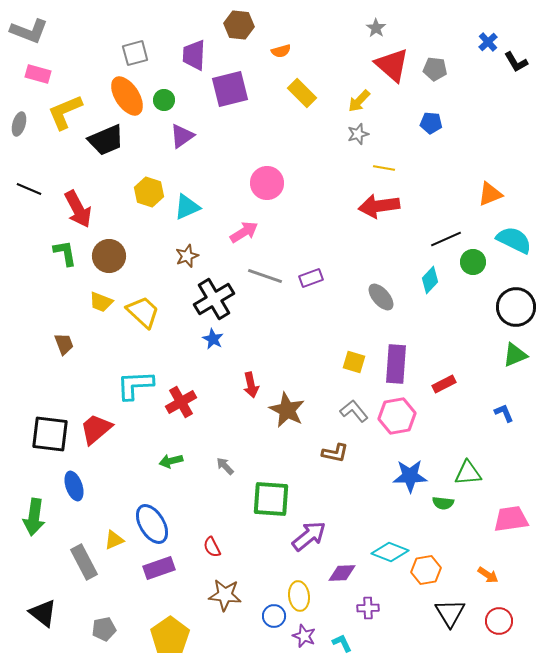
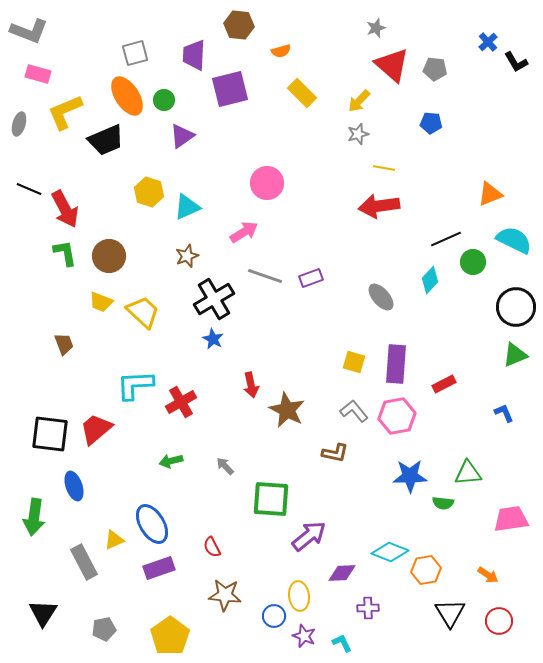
gray star at (376, 28): rotated 18 degrees clockwise
red arrow at (78, 209): moved 13 px left
black triangle at (43, 613): rotated 24 degrees clockwise
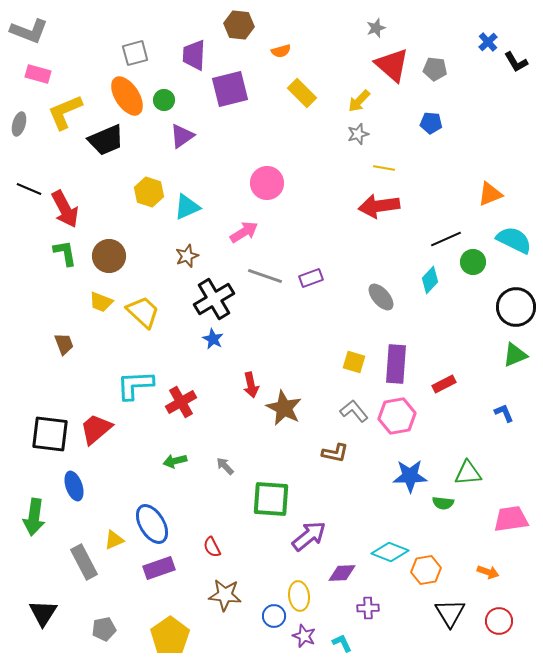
brown star at (287, 410): moved 3 px left, 2 px up
green arrow at (171, 461): moved 4 px right
orange arrow at (488, 575): moved 3 px up; rotated 15 degrees counterclockwise
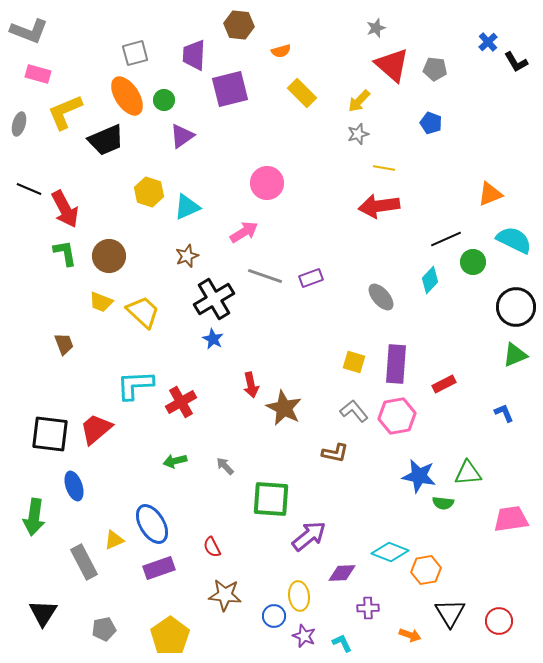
blue pentagon at (431, 123): rotated 15 degrees clockwise
blue star at (410, 476): moved 9 px right; rotated 12 degrees clockwise
orange arrow at (488, 572): moved 78 px left, 63 px down
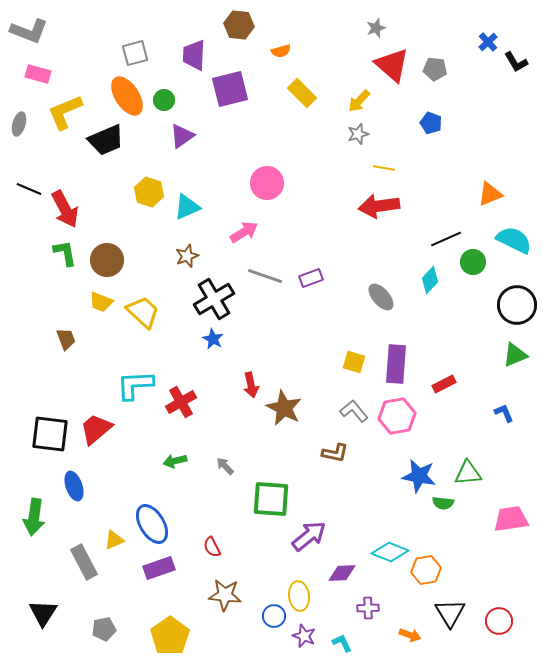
brown circle at (109, 256): moved 2 px left, 4 px down
black circle at (516, 307): moved 1 px right, 2 px up
brown trapezoid at (64, 344): moved 2 px right, 5 px up
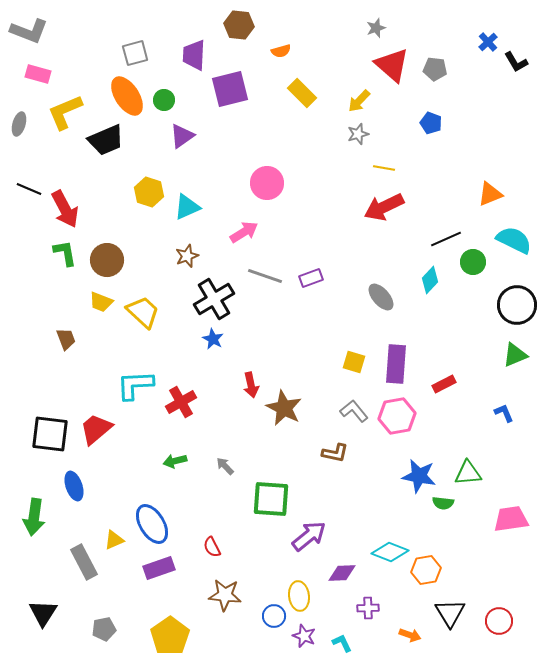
red arrow at (379, 206): moved 5 px right, 1 px down; rotated 18 degrees counterclockwise
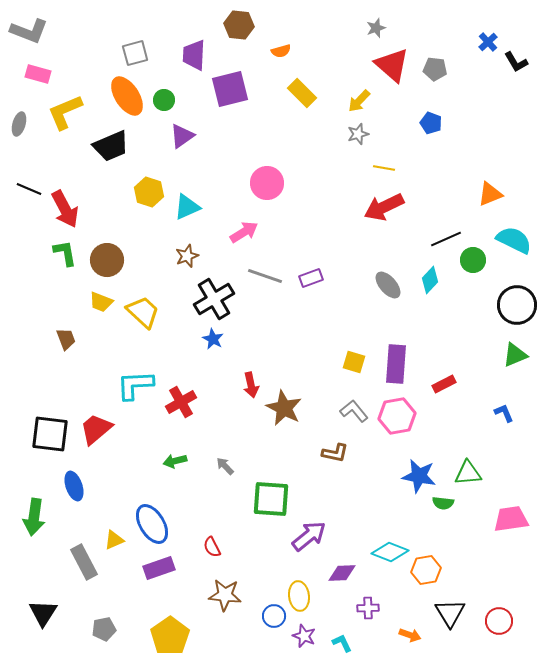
black trapezoid at (106, 140): moved 5 px right, 6 px down
green circle at (473, 262): moved 2 px up
gray ellipse at (381, 297): moved 7 px right, 12 px up
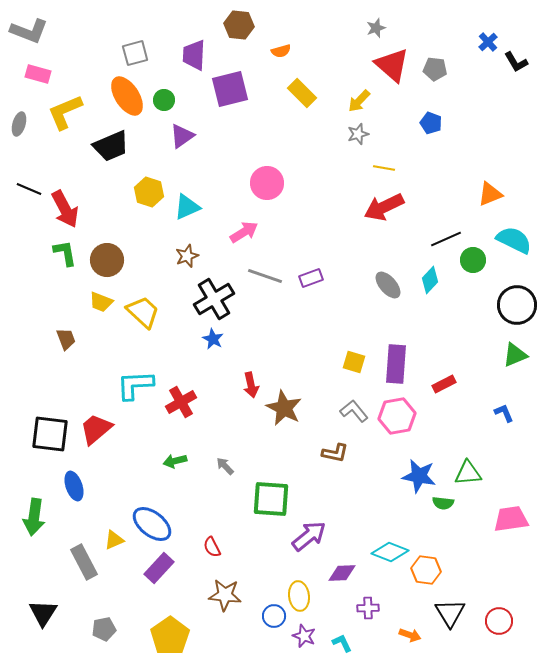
blue ellipse at (152, 524): rotated 21 degrees counterclockwise
purple rectangle at (159, 568): rotated 28 degrees counterclockwise
orange hexagon at (426, 570): rotated 16 degrees clockwise
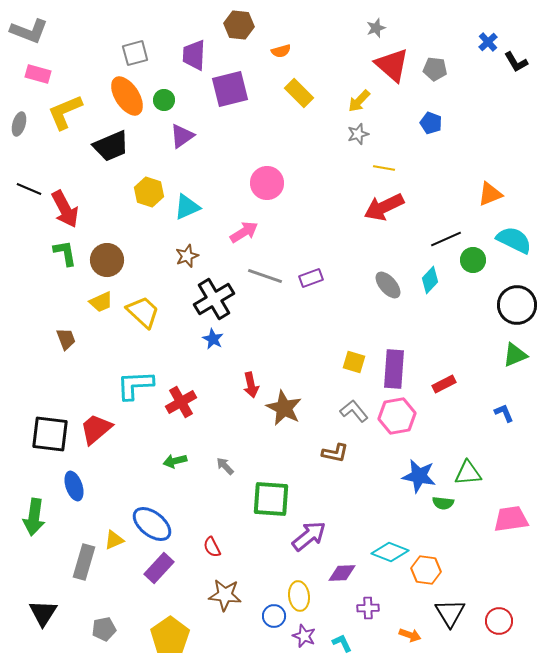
yellow rectangle at (302, 93): moved 3 px left
yellow trapezoid at (101, 302): rotated 45 degrees counterclockwise
purple rectangle at (396, 364): moved 2 px left, 5 px down
gray rectangle at (84, 562): rotated 44 degrees clockwise
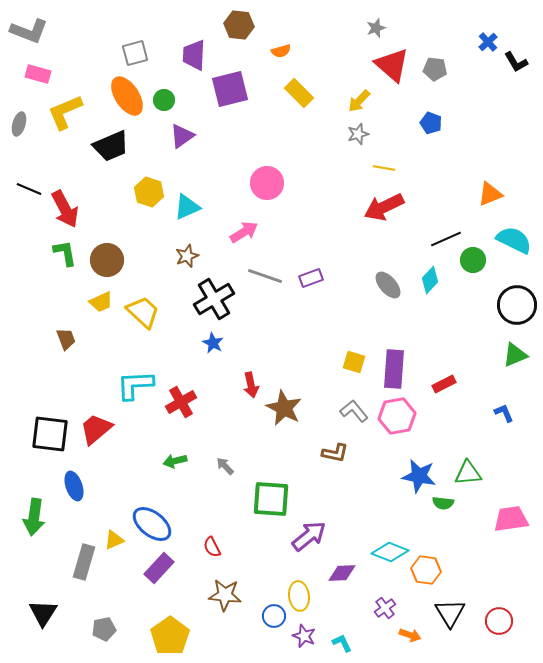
blue star at (213, 339): moved 4 px down
purple cross at (368, 608): moved 17 px right; rotated 35 degrees counterclockwise
